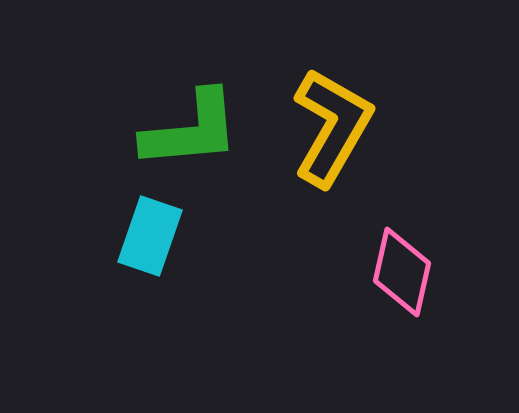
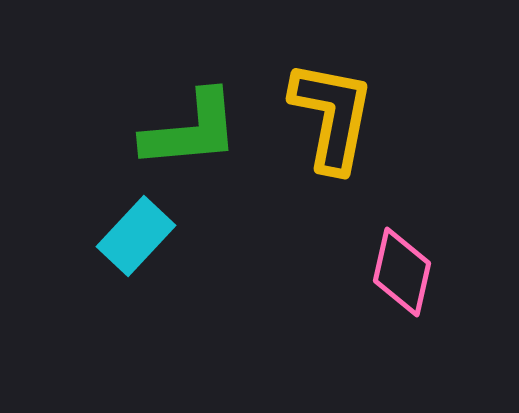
yellow L-shape: moved 11 px up; rotated 19 degrees counterclockwise
cyan rectangle: moved 14 px left; rotated 24 degrees clockwise
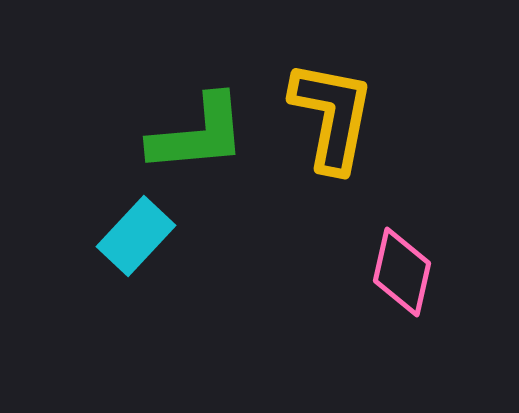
green L-shape: moved 7 px right, 4 px down
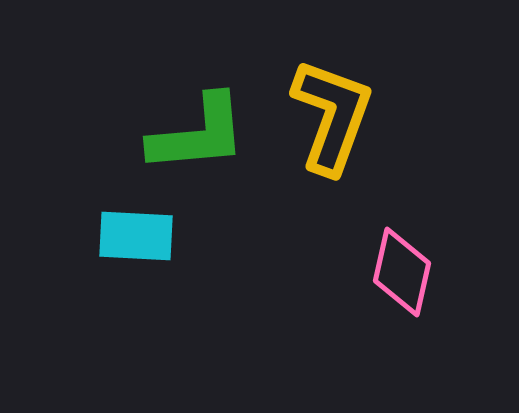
yellow L-shape: rotated 9 degrees clockwise
cyan rectangle: rotated 50 degrees clockwise
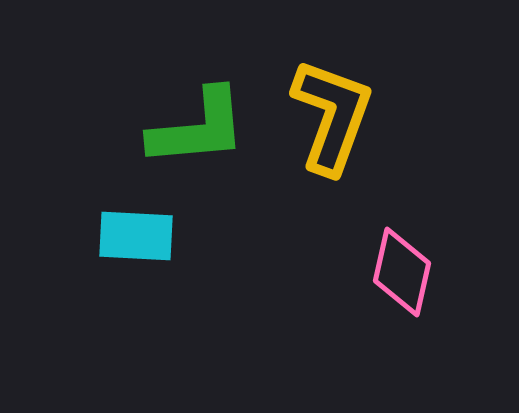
green L-shape: moved 6 px up
